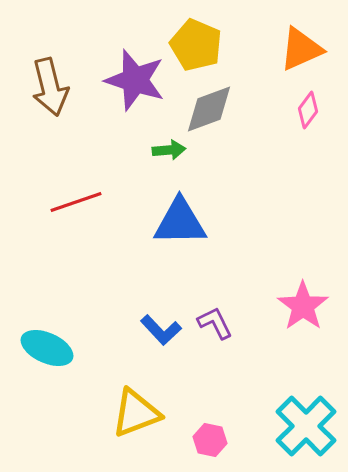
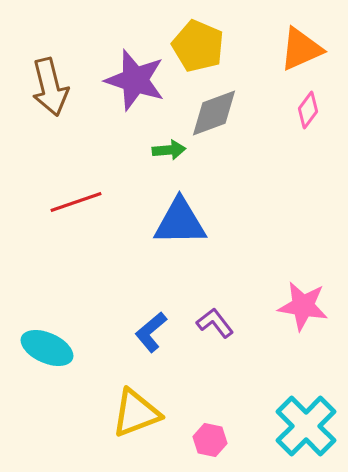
yellow pentagon: moved 2 px right, 1 px down
gray diamond: moved 5 px right, 4 px down
pink star: rotated 27 degrees counterclockwise
purple L-shape: rotated 12 degrees counterclockwise
blue L-shape: moved 10 px left, 2 px down; rotated 93 degrees clockwise
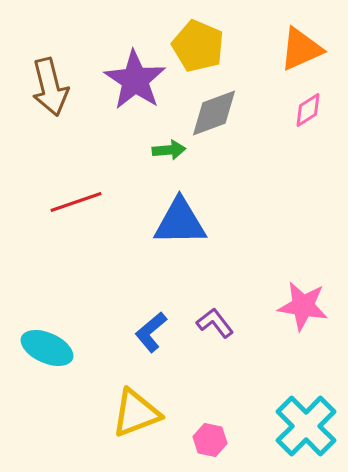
purple star: rotated 16 degrees clockwise
pink diamond: rotated 21 degrees clockwise
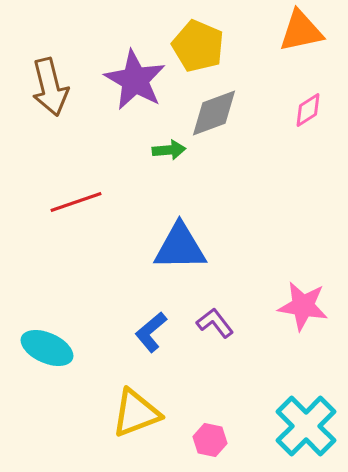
orange triangle: moved 18 px up; rotated 12 degrees clockwise
purple star: rotated 4 degrees counterclockwise
blue triangle: moved 25 px down
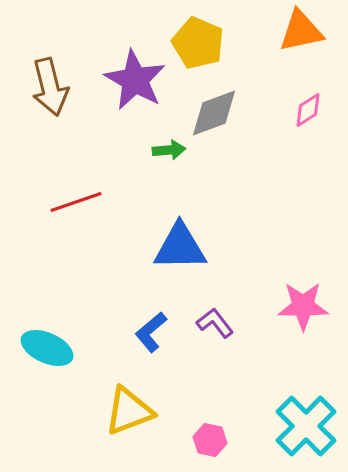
yellow pentagon: moved 3 px up
pink star: rotated 9 degrees counterclockwise
yellow triangle: moved 7 px left, 2 px up
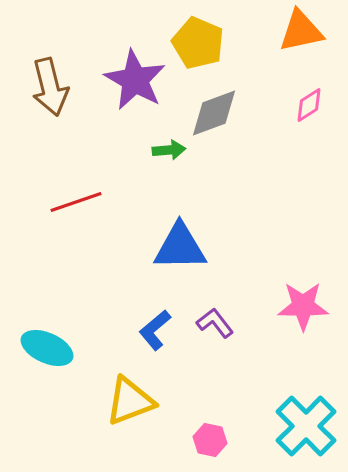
pink diamond: moved 1 px right, 5 px up
blue L-shape: moved 4 px right, 2 px up
yellow triangle: moved 1 px right, 10 px up
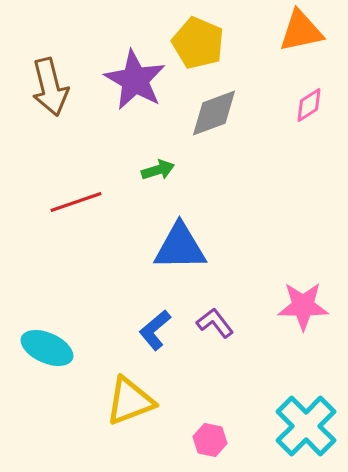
green arrow: moved 11 px left, 20 px down; rotated 12 degrees counterclockwise
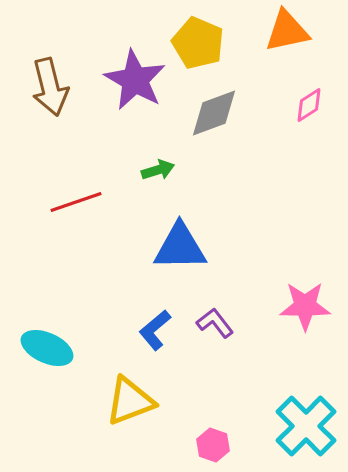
orange triangle: moved 14 px left
pink star: moved 2 px right
pink hexagon: moved 3 px right, 5 px down; rotated 8 degrees clockwise
